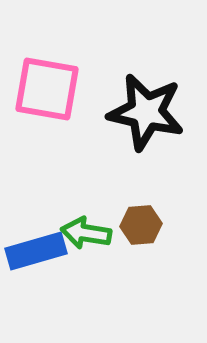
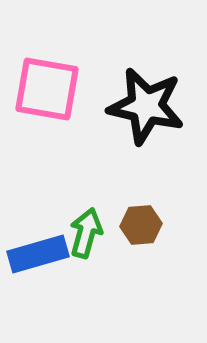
black star: moved 6 px up
green arrow: rotated 96 degrees clockwise
blue rectangle: moved 2 px right, 3 px down
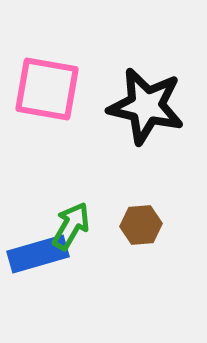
green arrow: moved 15 px left, 7 px up; rotated 15 degrees clockwise
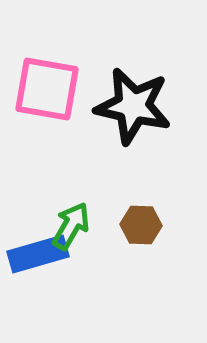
black star: moved 13 px left
brown hexagon: rotated 6 degrees clockwise
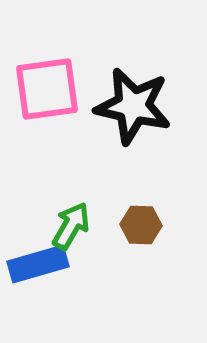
pink square: rotated 18 degrees counterclockwise
blue rectangle: moved 10 px down
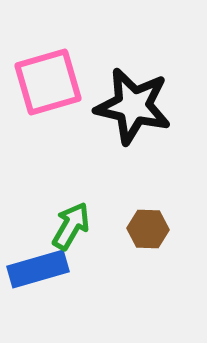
pink square: moved 1 px right, 7 px up; rotated 8 degrees counterclockwise
brown hexagon: moved 7 px right, 4 px down
blue rectangle: moved 5 px down
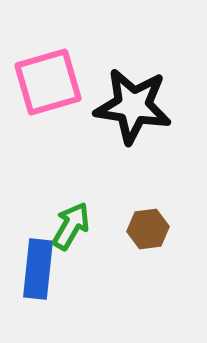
black star: rotated 4 degrees counterclockwise
brown hexagon: rotated 9 degrees counterclockwise
blue rectangle: rotated 68 degrees counterclockwise
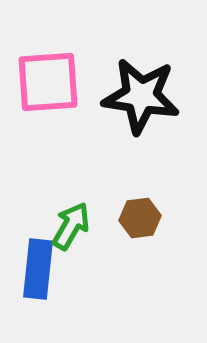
pink square: rotated 12 degrees clockwise
black star: moved 8 px right, 10 px up
brown hexagon: moved 8 px left, 11 px up
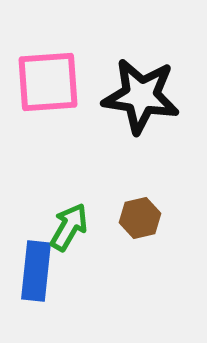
brown hexagon: rotated 6 degrees counterclockwise
green arrow: moved 2 px left, 1 px down
blue rectangle: moved 2 px left, 2 px down
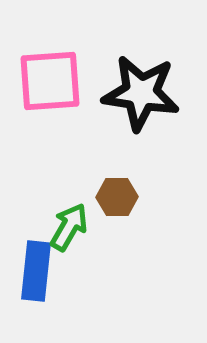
pink square: moved 2 px right, 1 px up
black star: moved 3 px up
brown hexagon: moved 23 px left, 21 px up; rotated 12 degrees clockwise
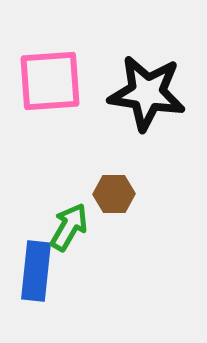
black star: moved 6 px right
brown hexagon: moved 3 px left, 3 px up
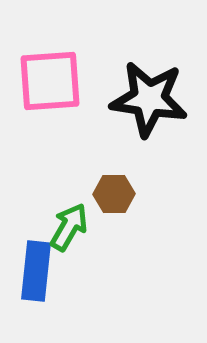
black star: moved 2 px right, 6 px down
